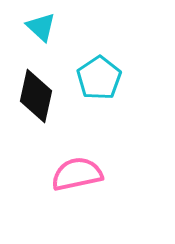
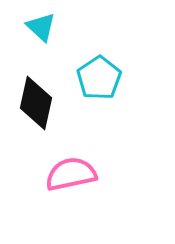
black diamond: moved 7 px down
pink semicircle: moved 6 px left
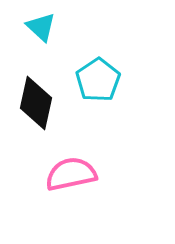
cyan pentagon: moved 1 px left, 2 px down
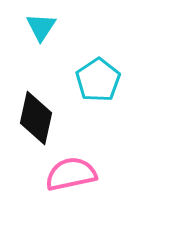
cyan triangle: rotated 20 degrees clockwise
black diamond: moved 15 px down
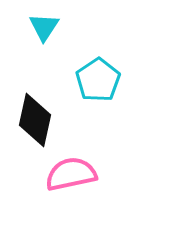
cyan triangle: moved 3 px right
black diamond: moved 1 px left, 2 px down
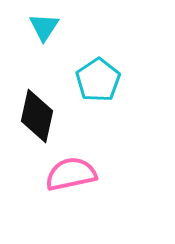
black diamond: moved 2 px right, 4 px up
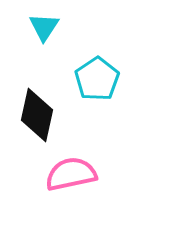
cyan pentagon: moved 1 px left, 1 px up
black diamond: moved 1 px up
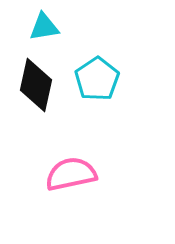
cyan triangle: rotated 48 degrees clockwise
black diamond: moved 1 px left, 30 px up
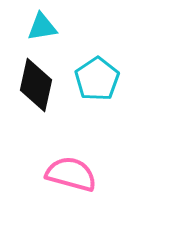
cyan triangle: moved 2 px left
pink semicircle: rotated 27 degrees clockwise
